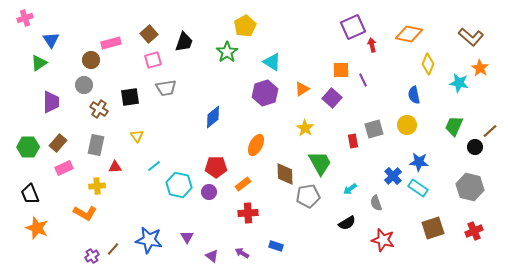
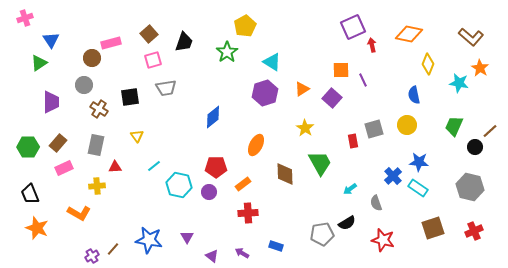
brown circle at (91, 60): moved 1 px right, 2 px up
gray pentagon at (308, 196): moved 14 px right, 38 px down
orange L-shape at (85, 213): moved 6 px left
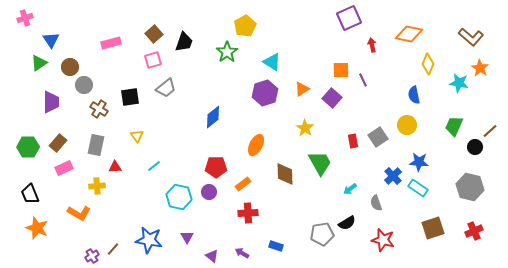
purple square at (353, 27): moved 4 px left, 9 px up
brown square at (149, 34): moved 5 px right
brown circle at (92, 58): moved 22 px left, 9 px down
gray trapezoid at (166, 88): rotated 30 degrees counterclockwise
gray square at (374, 129): moved 4 px right, 8 px down; rotated 18 degrees counterclockwise
cyan hexagon at (179, 185): moved 12 px down
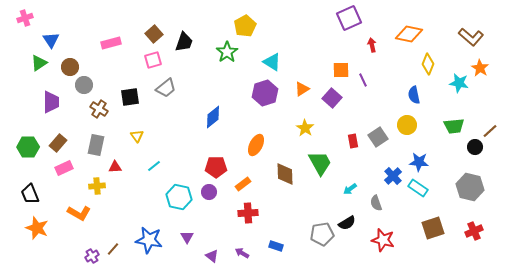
green trapezoid at (454, 126): rotated 120 degrees counterclockwise
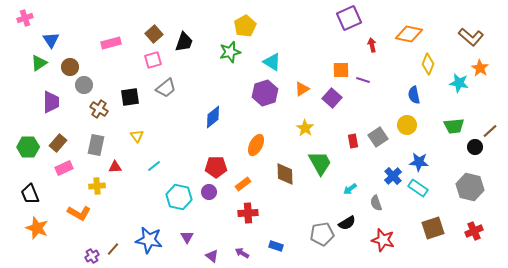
green star at (227, 52): moved 3 px right; rotated 20 degrees clockwise
purple line at (363, 80): rotated 48 degrees counterclockwise
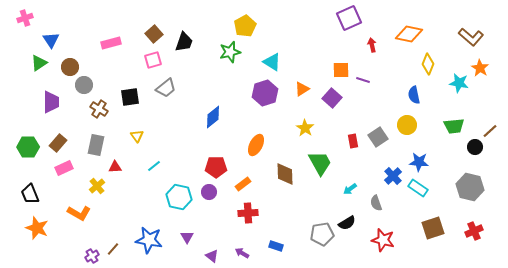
yellow cross at (97, 186): rotated 35 degrees counterclockwise
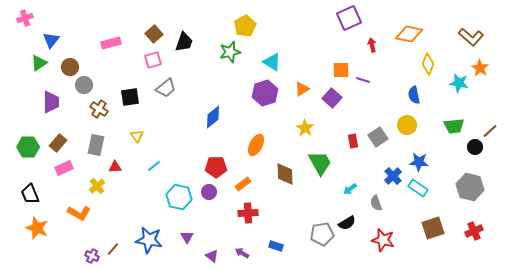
blue triangle at (51, 40): rotated 12 degrees clockwise
purple cross at (92, 256): rotated 32 degrees counterclockwise
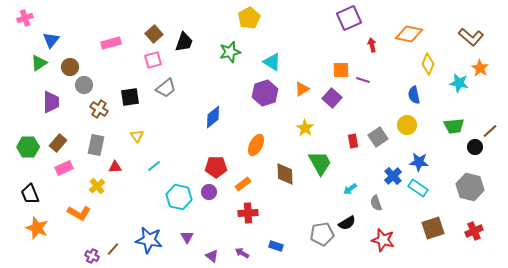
yellow pentagon at (245, 26): moved 4 px right, 8 px up
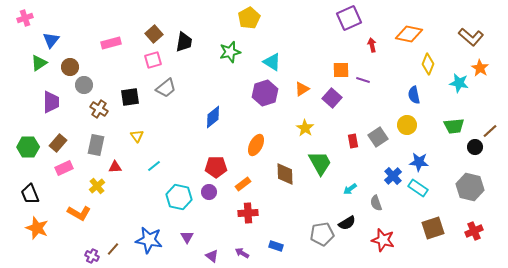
black trapezoid at (184, 42): rotated 10 degrees counterclockwise
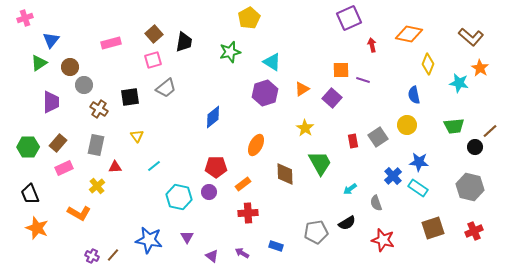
gray pentagon at (322, 234): moved 6 px left, 2 px up
brown line at (113, 249): moved 6 px down
